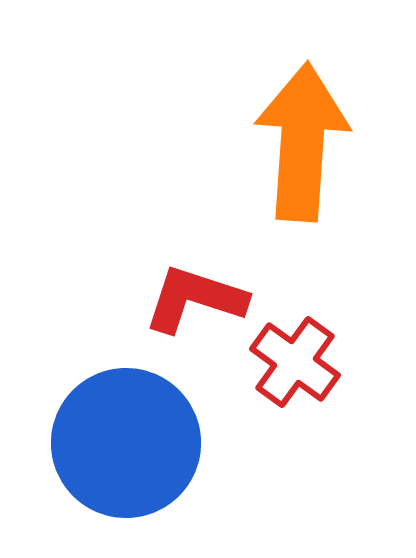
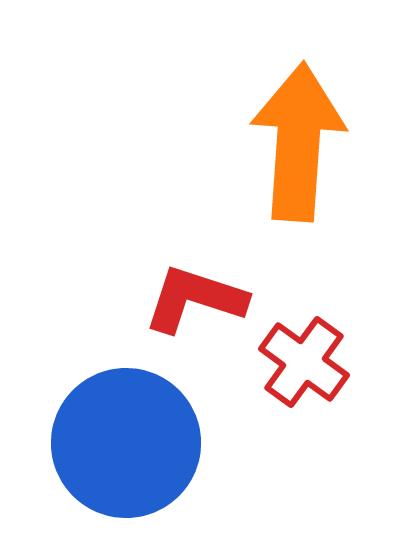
orange arrow: moved 4 px left
red cross: moved 9 px right
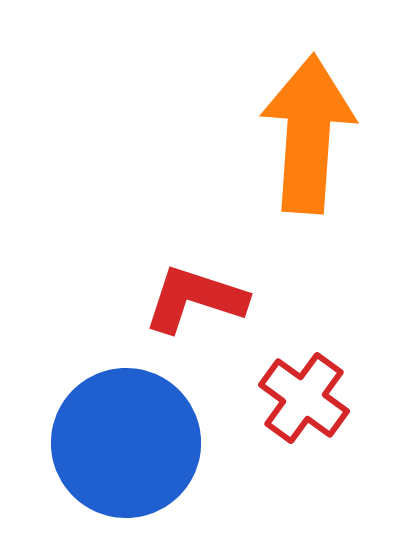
orange arrow: moved 10 px right, 8 px up
red cross: moved 36 px down
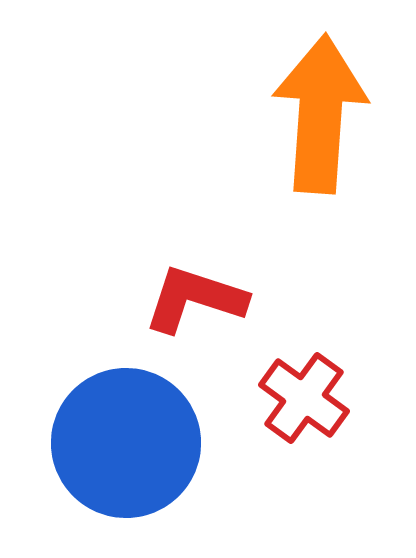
orange arrow: moved 12 px right, 20 px up
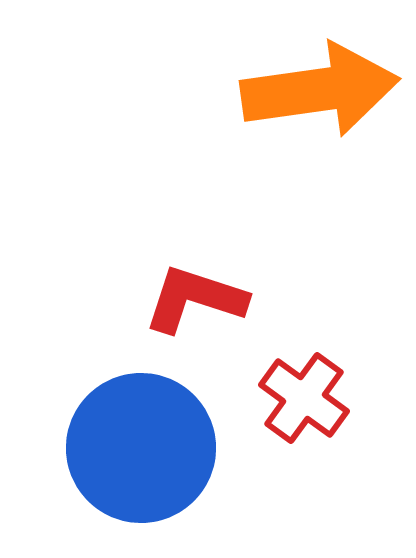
orange arrow: moved 24 px up; rotated 78 degrees clockwise
blue circle: moved 15 px right, 5 px down
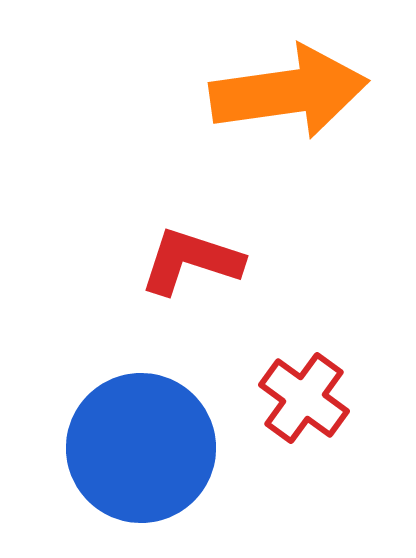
orange arrow: moved 31 px left, 2 px down
red L-shape: moved 4 px left, 38 px up
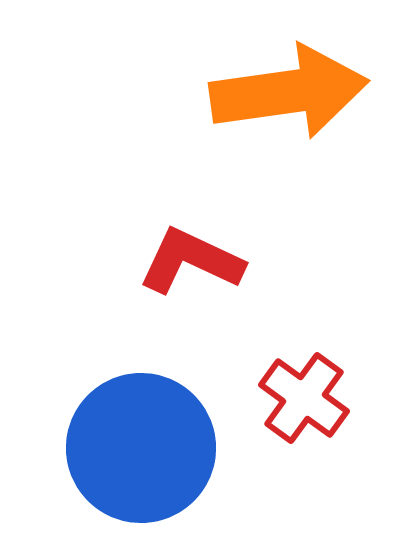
red L-shape: rotated 7 degrees clockwise
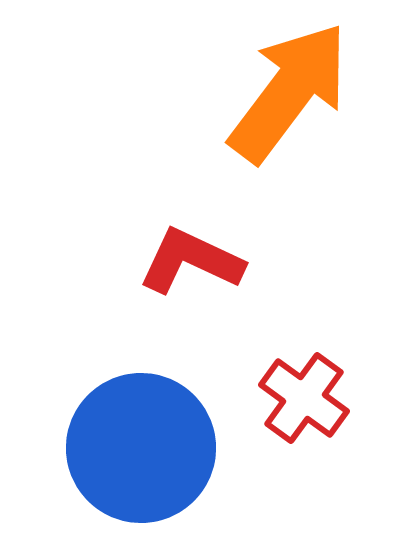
orange arrow: rotated 45 degrees counterclockwise
